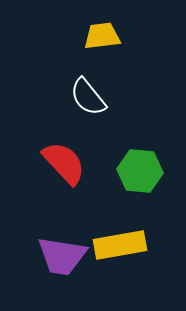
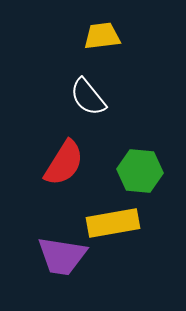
red semicircle: rotated 75 degrees clockwise
yellow rectangle: moved 7 px left, 22 px up
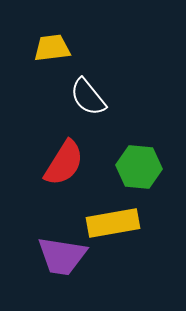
yellow trapezoid: moved 50 px left, 12 px down
green hexagon: moved 1 px left, 4 px up
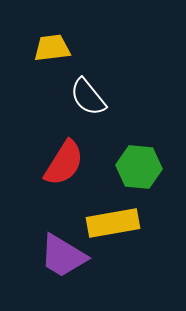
purple trapezoid: moved 1 px right; rotated 22 degrees clockwise
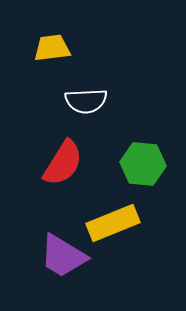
white semicircle: moved 2 px left, 4 px down; rotated 54 degrees counterclockwise
red semicircle: moved 1 px left
green hexagon: moved 4 px right, 3 px up
yellow rectangle: rotated 12 degrees counterclockwise
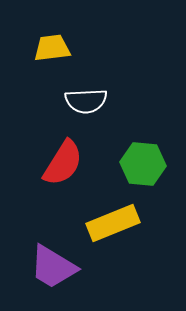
purple trapezoid: moved 10 px left, 11 px down
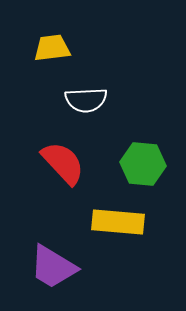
white semicircle: moved 1 px up
red semicircle: rotated 75 degrees counterclockwise
yellow rectangle: moved 5 px right, 1 px up; rotated 27 degrees clockwise
